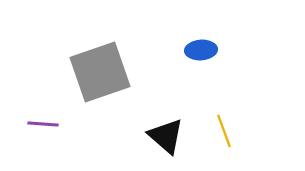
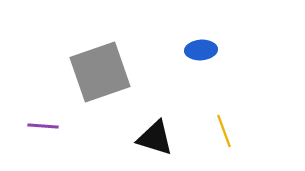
purple line: moved 2 px down
black triangle: moved 11 px left, 2 px down; rotated 24 degrees counterclockwise
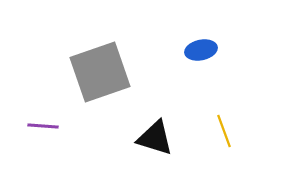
blue ellipse: rotated 8 degrees counterclockwise
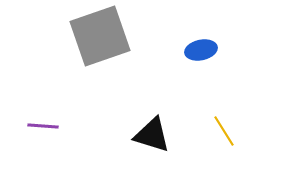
gray square: moved 36 px up
yellow line: rotated 12 degrees counterclockwise
black triangle: moved 3 px left, 3 px up
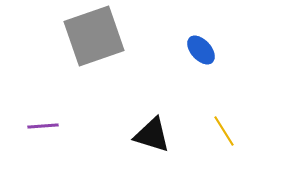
gray square: moved 6 px left
blue ellipse: rotated 60 degrees clockwise
purple line: rotated 8 degrees counterclockwise
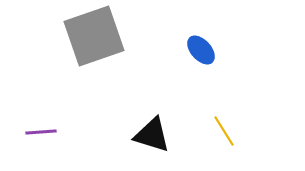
purple line: moved 2 px left, 6 px down
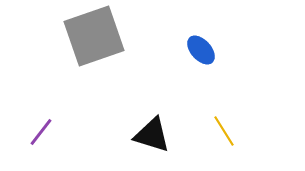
purple line: rotated 48 degrees counterclockwise
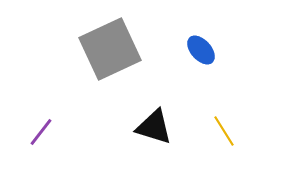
gray square: moved 16 px right, 13 px down; rotated 6 degrees counterclockwise
black triangle: moved 2 px right, 8 px up
